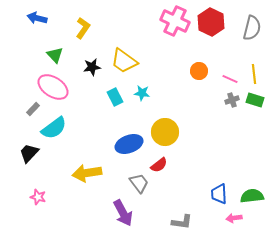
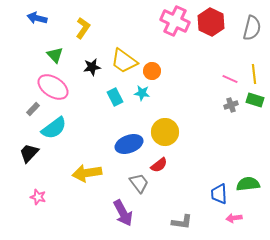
orange circle: moved 47 px left
gray cross: moved 1 px left, 5 px down
green semicircle: moved 4 px left, 12 px up
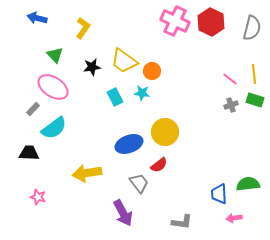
pink line: rotated 14 degrees clockwise
black trapezoid: rotated 50 degrees clockwise
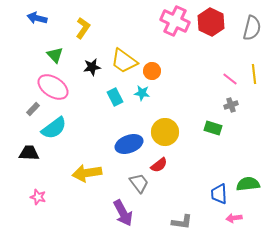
green rectangle: moved 42 px left, 28 px down
